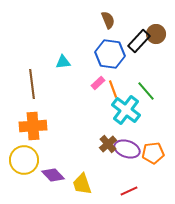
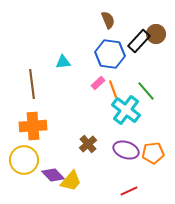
brown cross: moved 20 px left
purple ellipse: moved 1 px left, 1 px down
yellow trapezoid: moved 11 px left, 3 px up; rotated 120 degrees counterclockwise
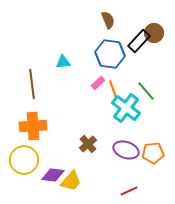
brown circle: moved 2 px left, 1 px up
cyan cross: moved 2 px up
purple diamond: rotated 40 degrees counterclockwise
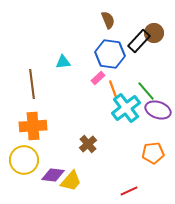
pink rectangle: moved 5 px up
cyan cross: rotated 16 degrees clockwise
purple ellipse: moved 32 px right, 40 px up
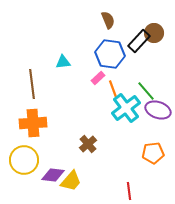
orange cross: moved 3 px up
red line: rotated 72 degrees counterclockwise
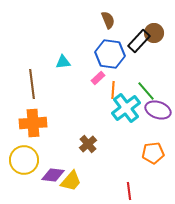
orange line: moved 1 px down; rotated 24 degrees clockwise
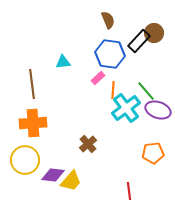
yellow circle: moved 1 px right
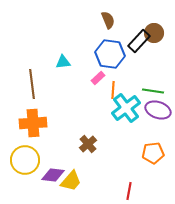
green line: moved 7 px right; rotated 40 degrees counterclockwise
red line: rotated 18 degrees clockwise
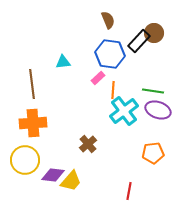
cyan cross: moved 2 px left, 3 px down
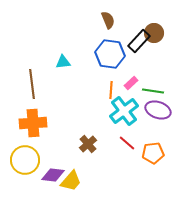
pink rectangle: moved 33 px right, 5 px down
orange line: moved 2 px left
red line: moved 2 px left, 48 px up; rotated 60 degrees counterclockwise
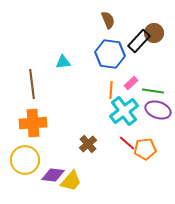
orange pentagon: moved 8 px left, 4 px up
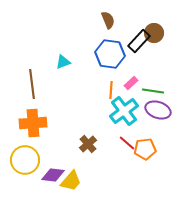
cyan triangle: rotated 14 degrees counterclockwise
